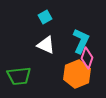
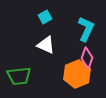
cyan L-shape: moved 5 px right, 12 px up
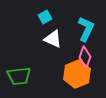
white triangle: moved 7 px right, 6 px up
pink diamond: moved 2 px left, 1 px up
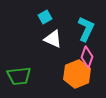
pink diamond: moved 2 px right
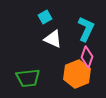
green trapezoid: moved 9 px right, 2 px down
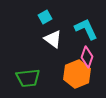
cyan L-shape: rotated 50 degrees counterclockwise
white triangle: rotated 12 degrees clockwise
